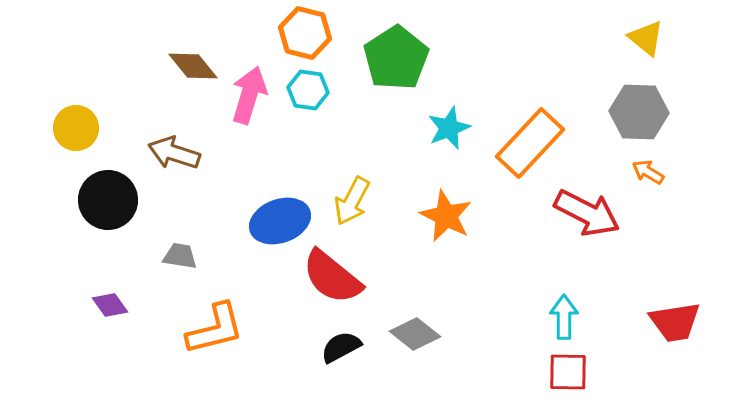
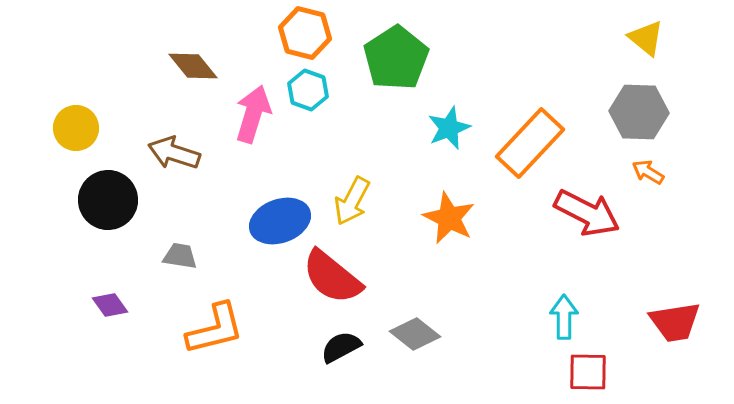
cyan hexagon: rotated 12 degrees clockwise
pink arrow: moved 4 px right, 19 px down
orange star: moved 3 px right, 2 px down
red square: moved 20 px right
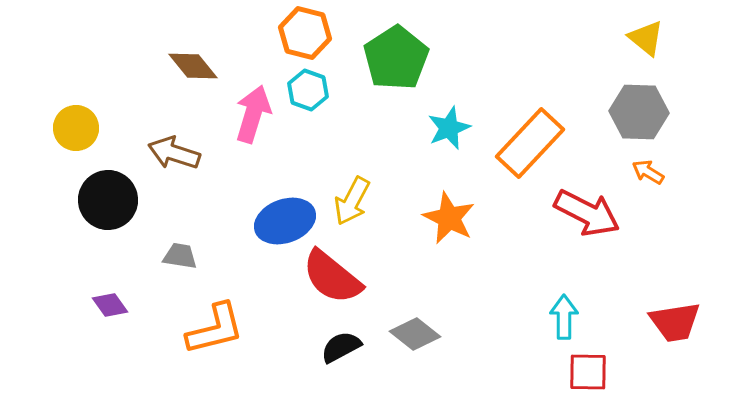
blue ellipse: moved 5 px right
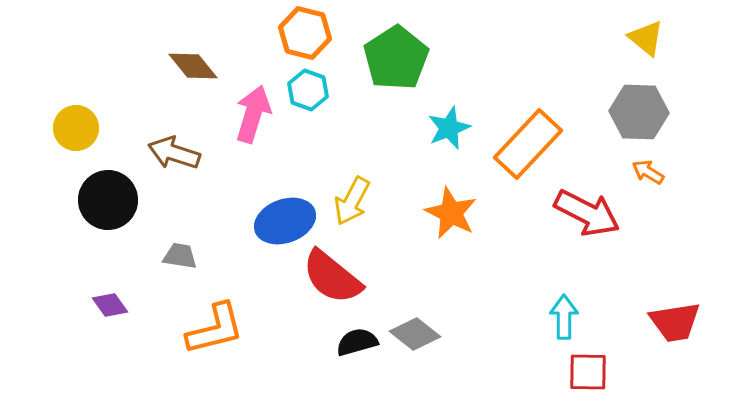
orange rectangle: moved 2 px left, 1 px down
orange star: moved 2 px right, 5 px up
black semicircle: moved 16 px right, 5 px up; rotated 12 degrees clockwise
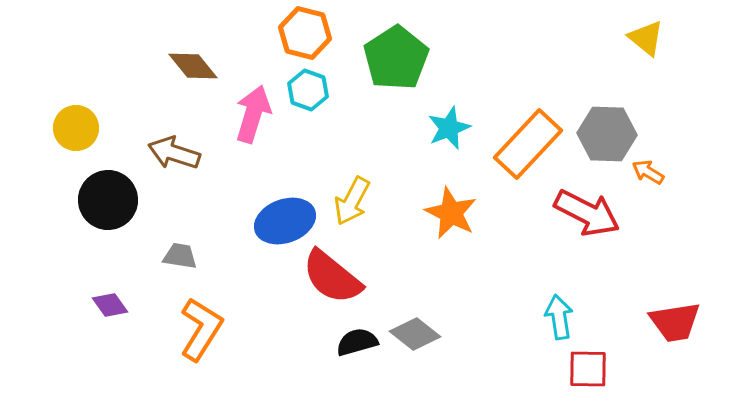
gray hexagon: moved 32 px left, 22 px down
cyan arrow: moved 5 px left; rotated 9 degrees counterclockwise
orange L-shape: moved 14 px left; rotated 44 degrees counterclockwise
red square: moved 3 px up
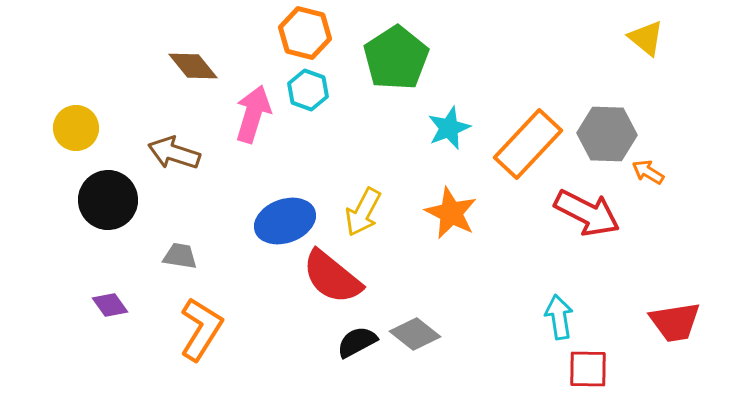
yellow arrow: moved 11 px right, 11 px down
black semicircle: rotated 12 degrees counterclockwise
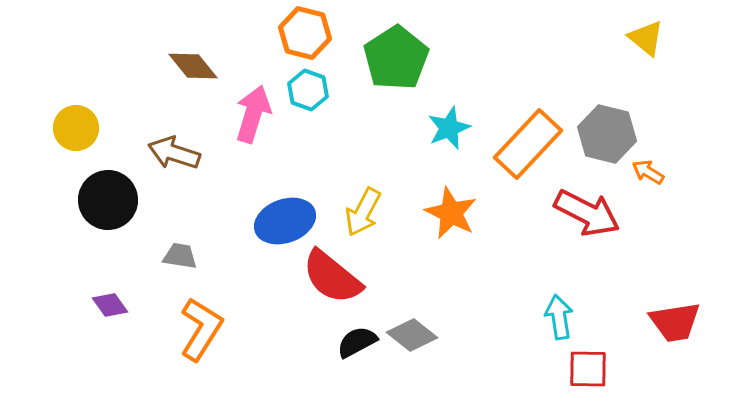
gray hexagon: rotated 12 degrees clockwise
gray diamond: moved 3 px left, 1 px down
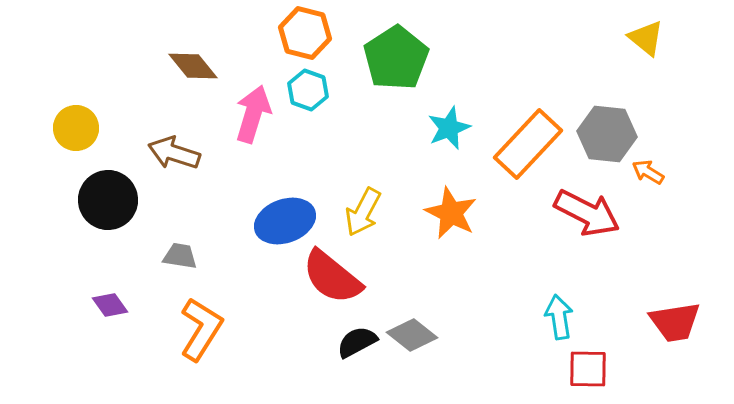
gray hexagon: rotated 8 degrees counterclockwise
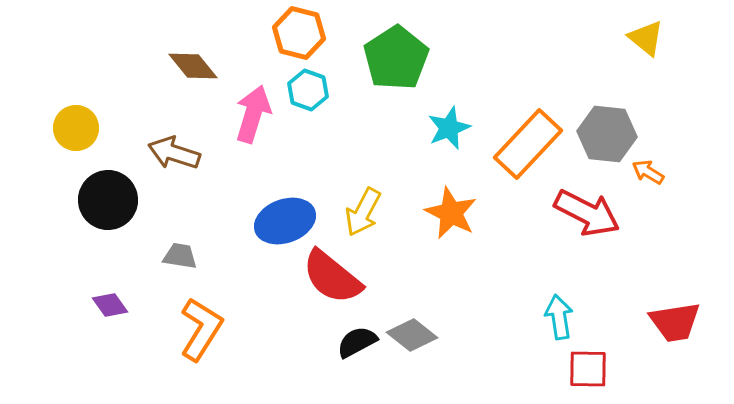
orange hexagon: moved 6 px left
